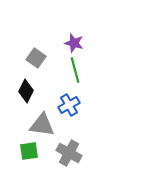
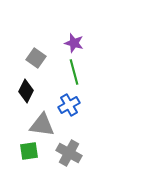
green line: moved 1 px left, 2 px down
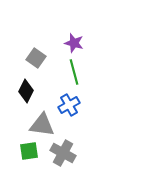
gray cross: moved 6 px left
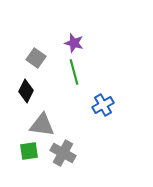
blue cross: moved 34 px right
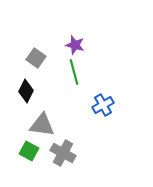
purple star: moved 1 px right, 2 px down
green square: rotated 36 degrees clockwise
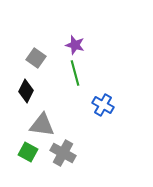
green line: moved 1 px right, 1 px down
blue cross: rotated 30 degrees counterclockwise
green square: moved 1 px left, 1 px down
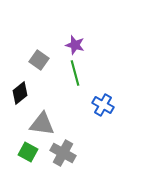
gray square: moved 3 px right, 2 px down
black diamond: moved 6 px left, 2 px down; rotated 25 degrees clockwise
gray triangle: moved 1 px up
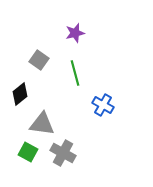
purple star: moved 12 px up; rotated 30 degrees counterclockwise
black diamond: moved 1 px down
